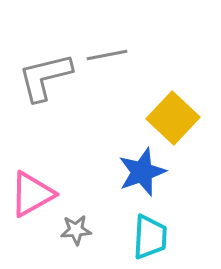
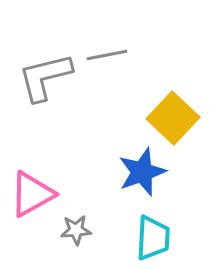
cyan trapezoid: moved 3 px right, 1 px down
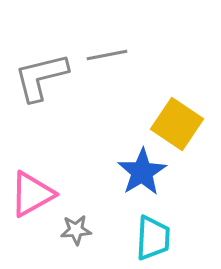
gray L-shape: moved 4 px left
yellow square: moved 4 px right, 6 px down; rotated 9 degrees counterclockwise
blue star: rotated 12 degrees counterclockwise
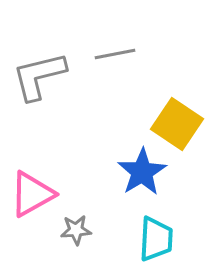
gray line: moved 8 px right, 1 px up
gray L-shape: moved 2 px left, 1 px up
cyan trapezoid: moved 3 px right, 1 px down
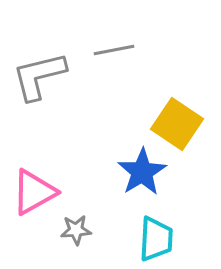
gray line: moved 1 px left, 4 px up
pink triangle: moved 2 px right, 2 px up
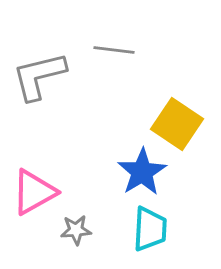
gray line: rotated 18 degrees clockwise
cyan trapezoid: moved 6 px left, 10 px up
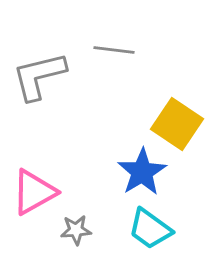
cyan trapezoid: rotated 123 degrees clockwise
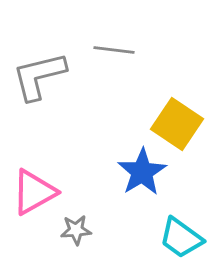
cyan trapezoid: moved 31 px right, 9 px down
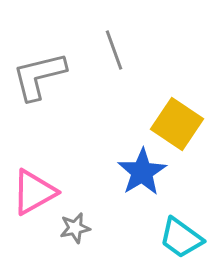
gray line: rotated 63 degrees clockwise
gray star: moved 1 px left, 2 px up; rotated 8 degrees counterclockwise
